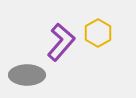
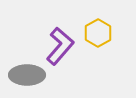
purple L-shape: moved 1 px left, 4 px down
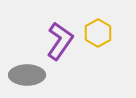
purple L-shape: moved 5 px up; rotated 6 degrees counterclockwise
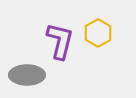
purple L-shape: rotated 21 degrees counterclockwise
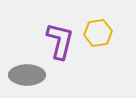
yellow hexagon: rotated 20 degrees clockwise
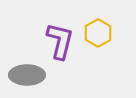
yellow hexagon: rotated 20 degrees counterclockwise
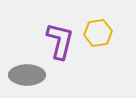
yellow hexagon: rotated 20 degrees clockwise
